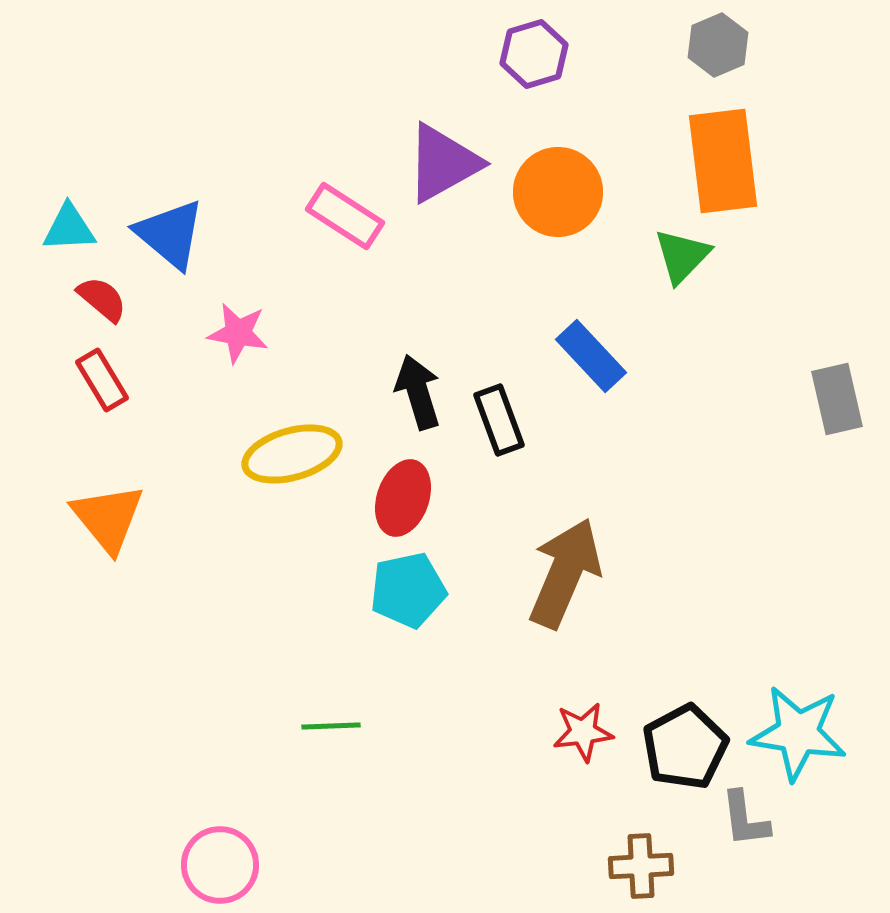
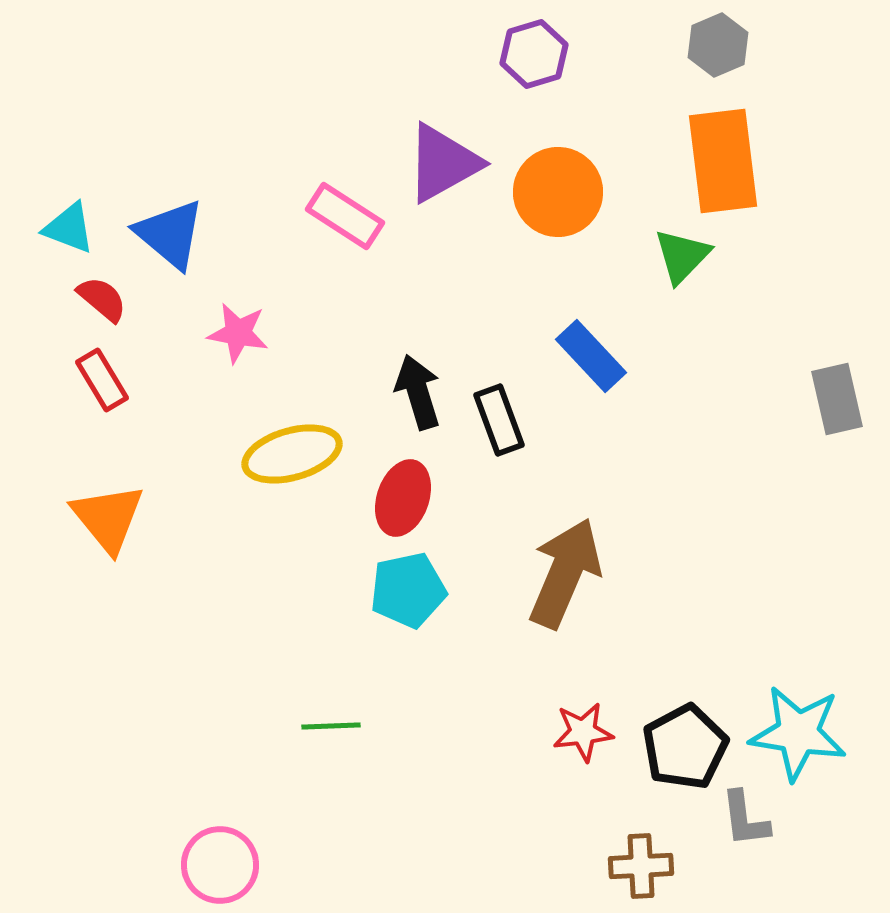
cyan triangle: rotated 24 degrees clockwise
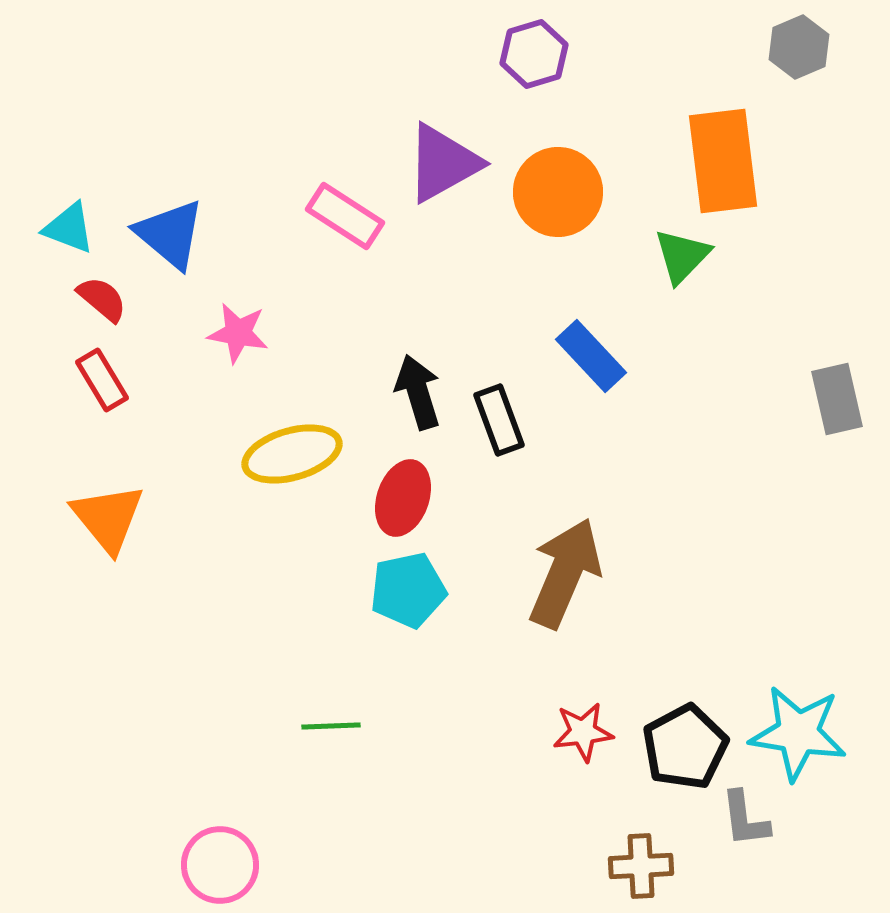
gray hexagon: moved 81 px right, 2 px down
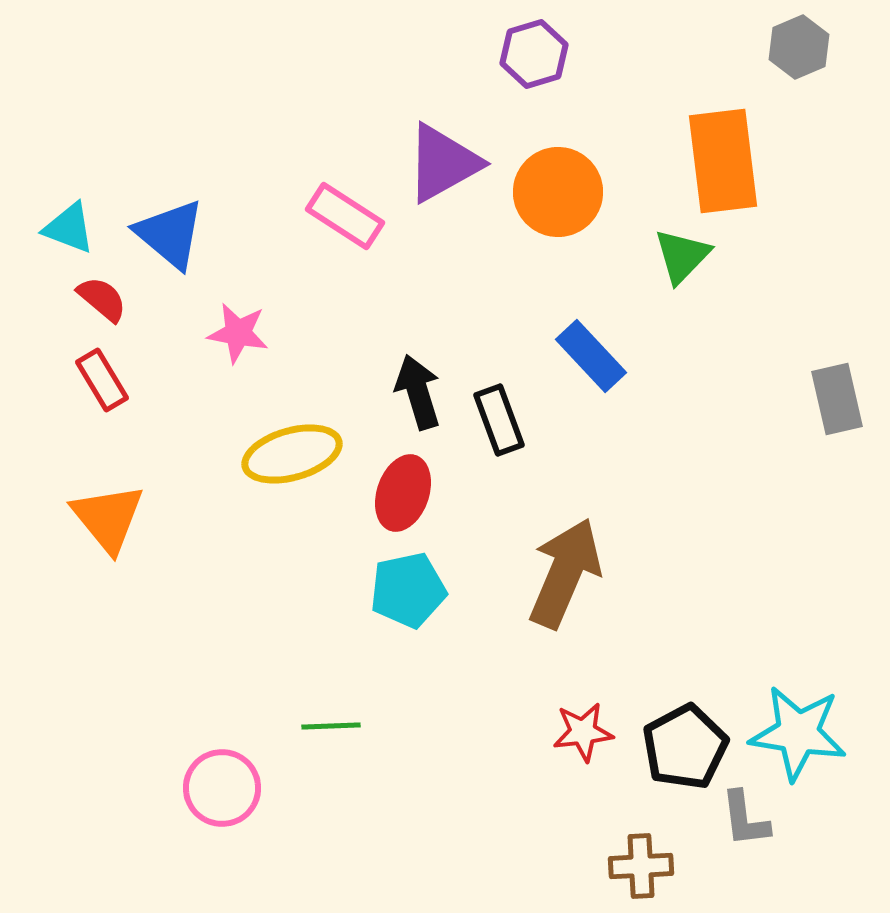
red ellipse: moved 5 px up
pink circle: moved 2 px right, 77 px up
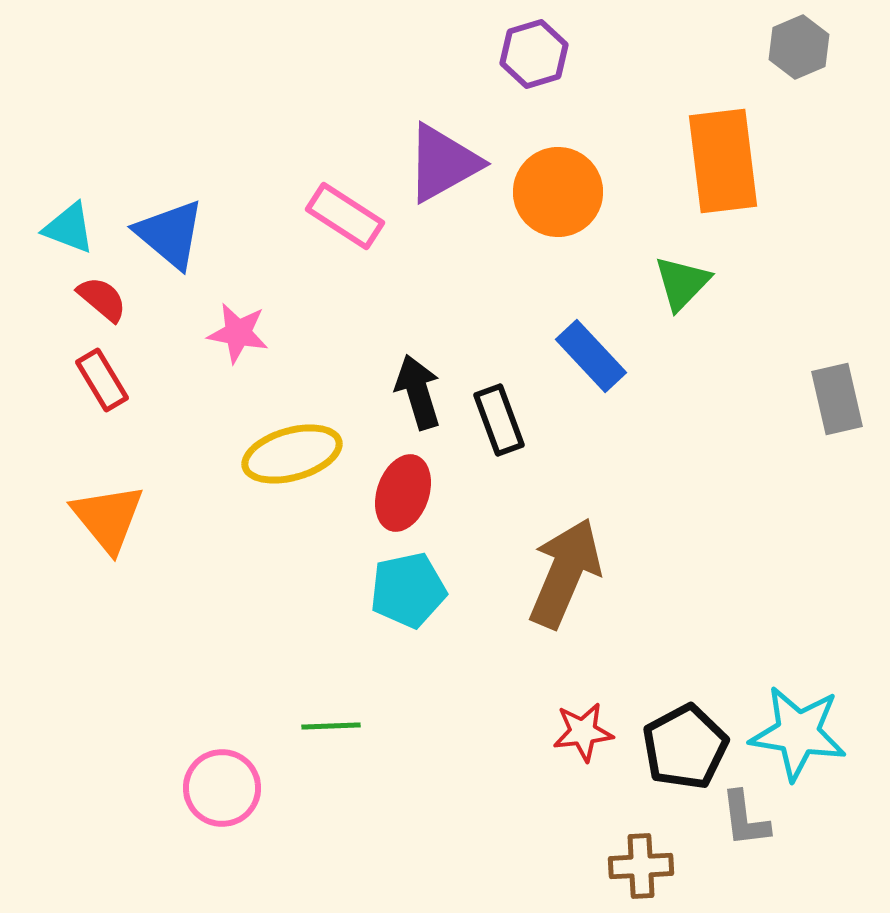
green triangle: moved 27 px down
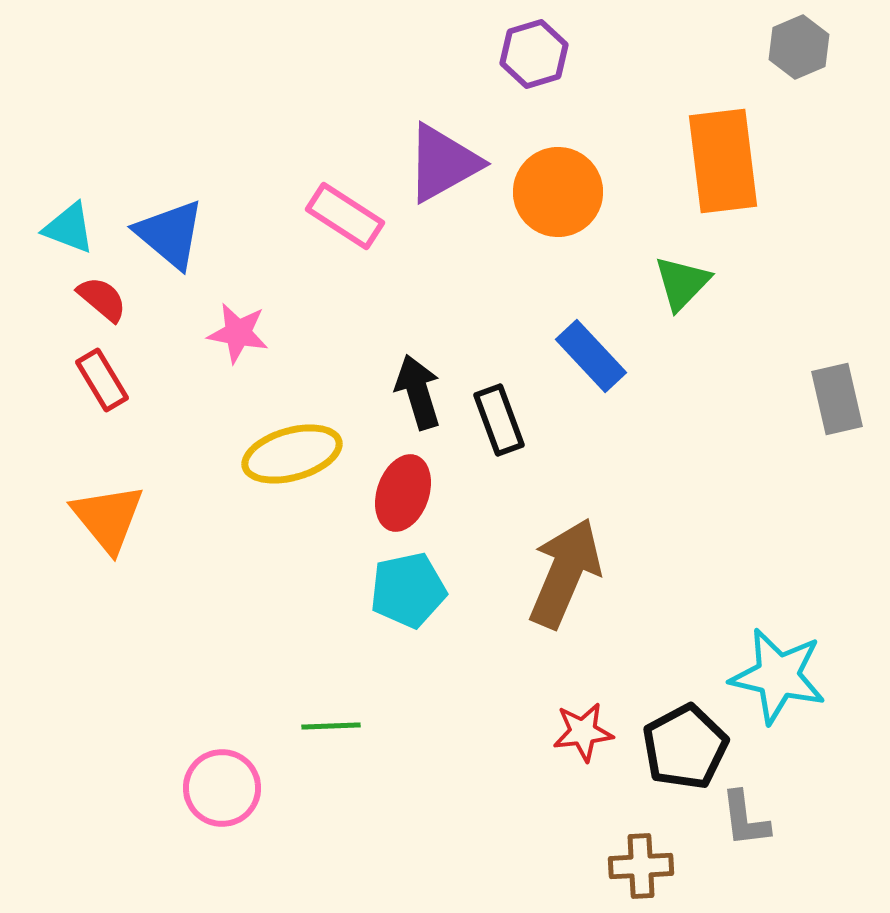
cyan star: moved 20 px left, 57 px up; rotated 4 degrees clockwise
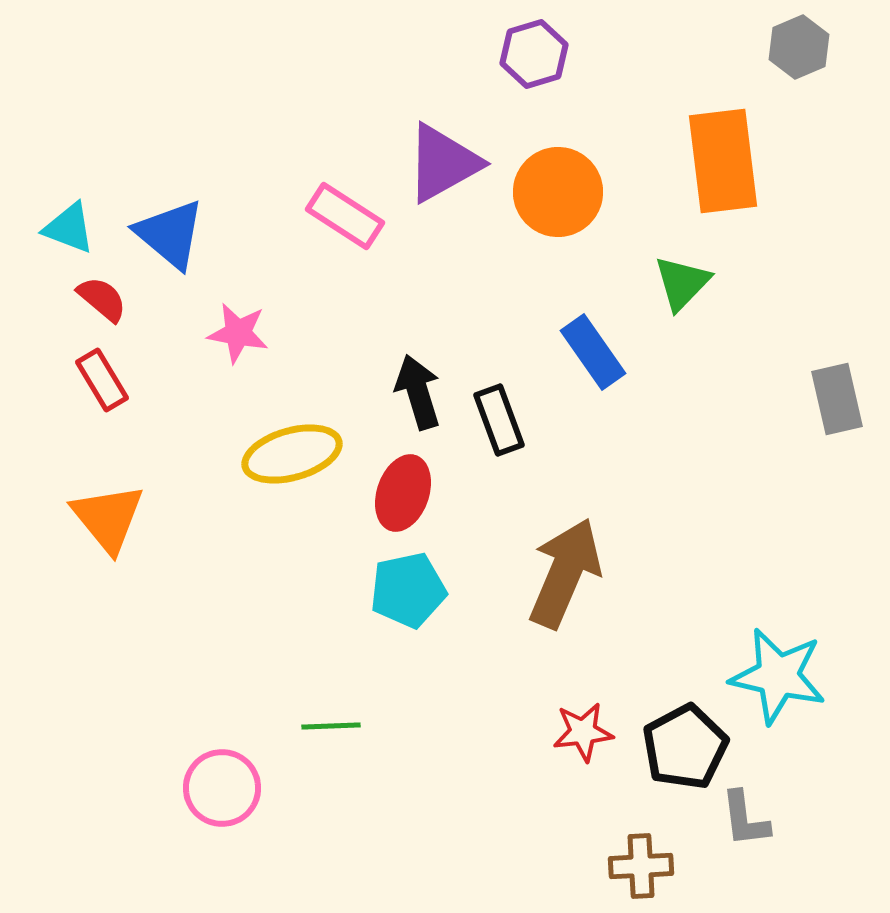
blue rectangle: moved 2 px right, 4 px up; rotated 8 degrees clockwise
